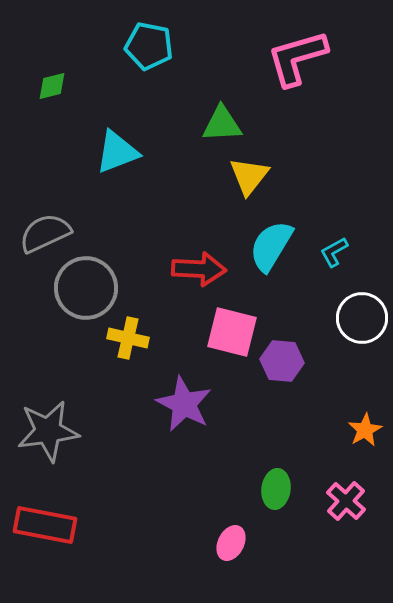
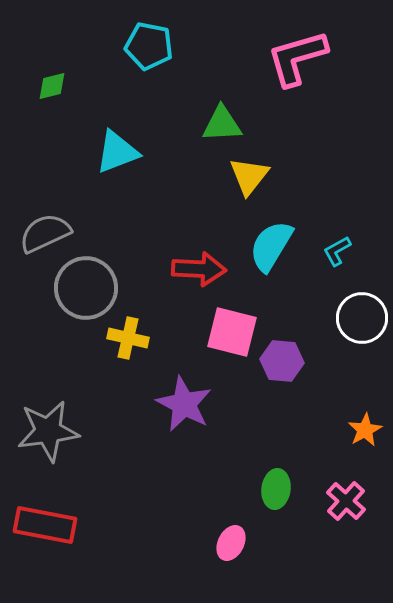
cyan L-shape: moved 3 px right, 1 px up
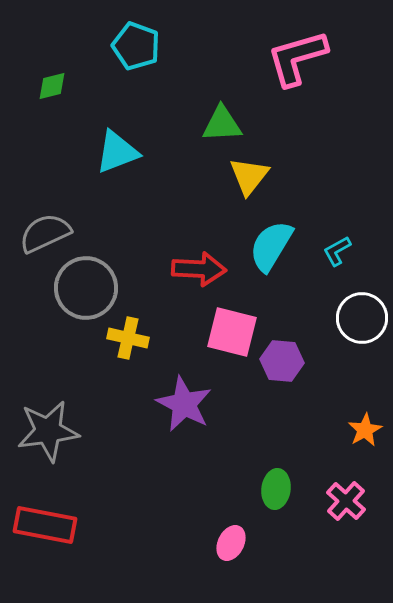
cyan pentagon: moved 13 px left; rotated 9 degrees clockwise
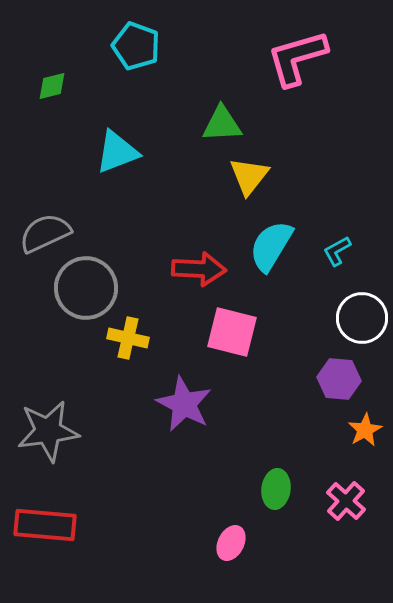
purple hexagon: moved 57 px right, 18 px down
red rectangle: rotated 6 degrees counterclockwise
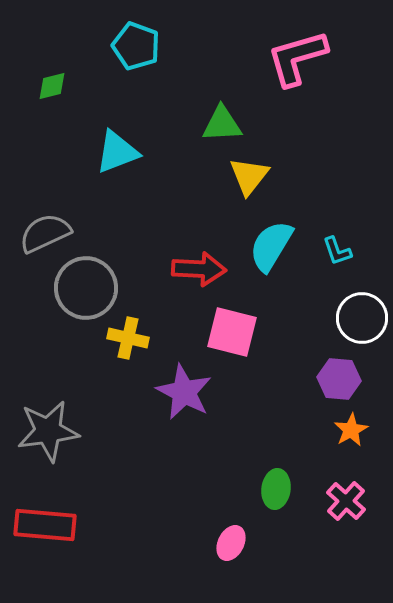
cyan L-shape: rotated 80 degrees counterclockwise
purple star: moved 12 px up
orange star: moved 14 px left
